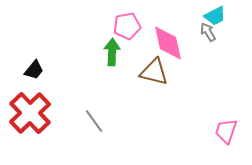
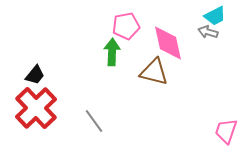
pink pentagon: moved 1 px left
gray arrow: rotated 42 degrees counterclockwise
black trapezoid: moved 1 px right, 5 px down
red cross: moved 6 px right, 5 px up
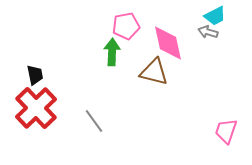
black trapezoid: rotated 50 degrees counterclockwise
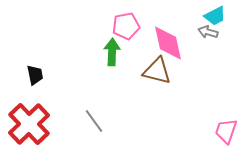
brown triangle: moved 3 px right, 1 px up
red cross: moved 7 px left, 16 px down
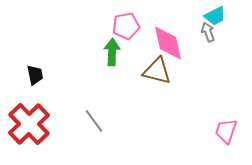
gray arrow: rotated 54 degrees clockwise
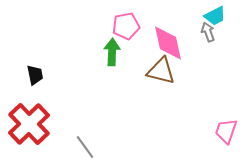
brown triangle: moved 4 px right
gray line: moved 9 px left, 26 px down
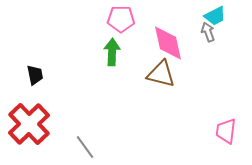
pink pentagon: moved 5 px left, 7 px up; rotated 12 degrees clockwise
brown triangle: moved 3 px down
pink trapezoid: rotated 12 degrees counterclockwise
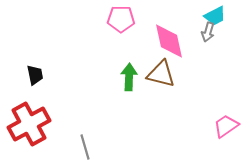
gray arrow: rotated 144 degrees counterclockwise
pink diamond: moved 1 px right, 2 px up
green arrow: moved 17 px right, 25 px down
red cross: rotated 15 degrees clockwise
pink trapezoid: moved 5 px up; rotated 48 degrees clockwise
gray line: rotated 20 degrees clockwise
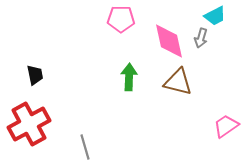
gray arrow: moved 7 px left, 6 px down
brown triangle: moved 17 px right, 8 px down
